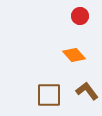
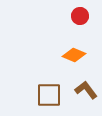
orange diamond: rotated 25 degrees counterclockwise
brown L-shape: moved 1 px left, 1 px up
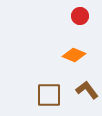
brown L-shape: moved 1 px right
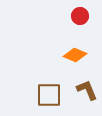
orange diamond: moved 1 px right
brown L-shape: rotated 15 degrees clockwise
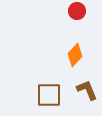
red circle: moved 3 px left, 5 px up
orange diamond: rotated 70 degrees counterclockwise
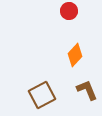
red circle: moved 8 px left
brown square: moved 7 px left; rotated 28 degrees counterclockwise
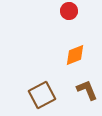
orange diamond: rotated 25 degrees clockwise
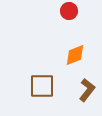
brown L-shape: rotated 60 degrees clockwise
brown square: moved 9 px up; rotated 28 degrees clockwise
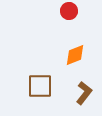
brown square: moved 2 px left
brown L-shape: moved 3 px left, 3 px down
